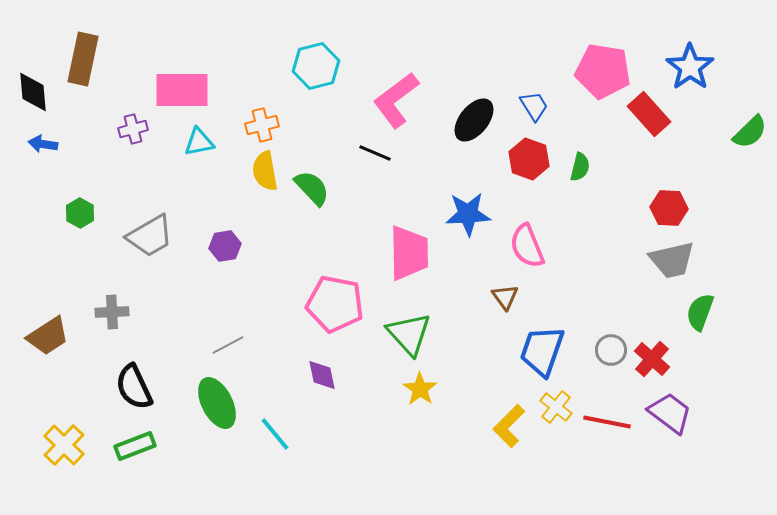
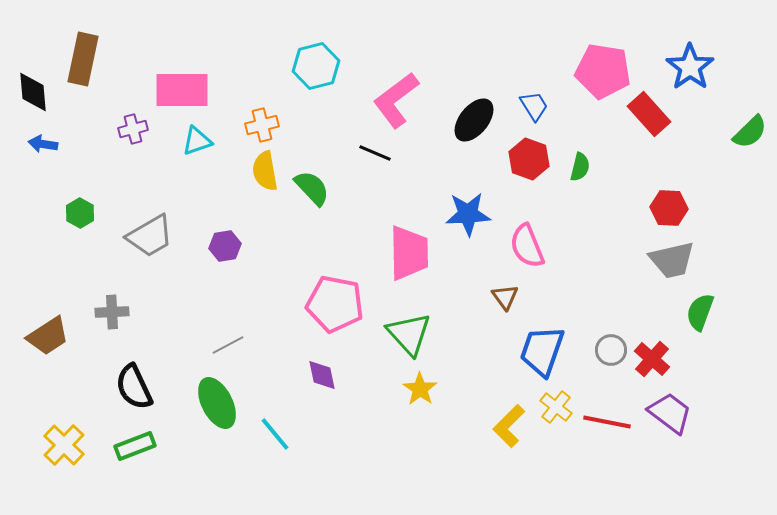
cyan triangle at (199, 142): moved 2 px left, 1 px up; rotated 8 degrees counterclockwise
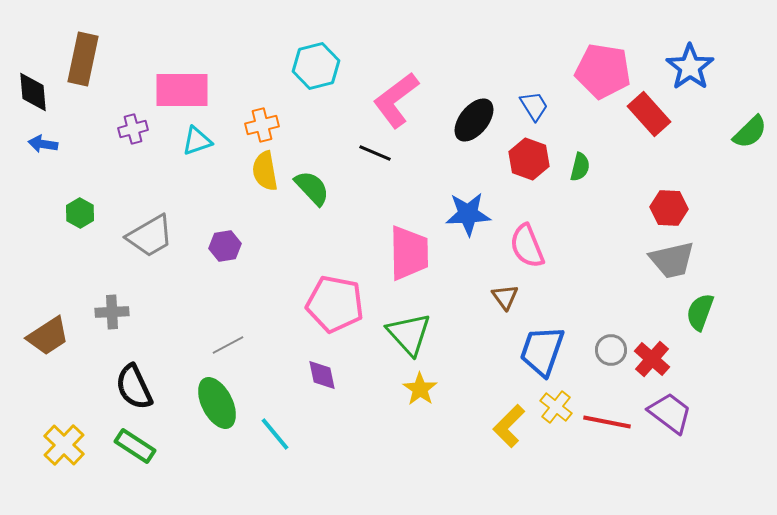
green rectangle at (135, 446): rotated 54 degrees clockwise
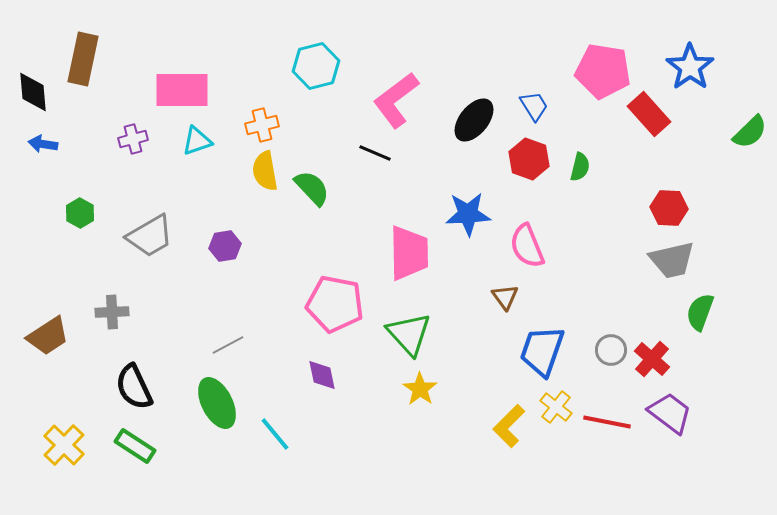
purple cross at (133, 129): moved 10 px down
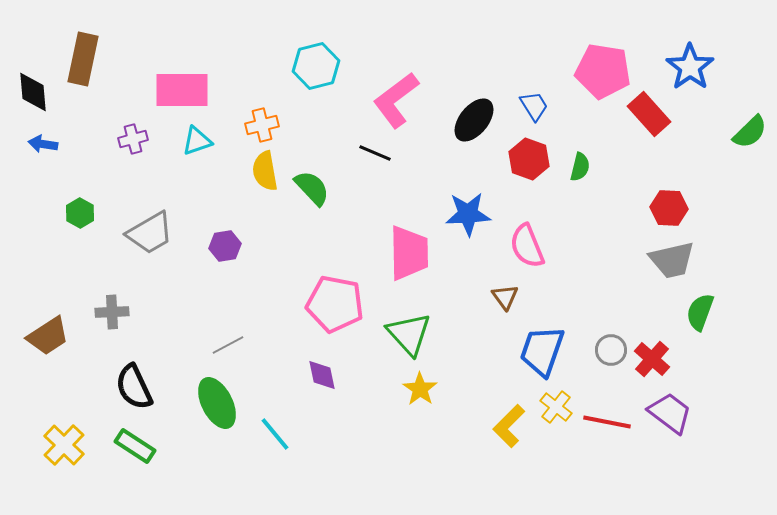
gray trapezoid at (150, 236): moved 3 px up
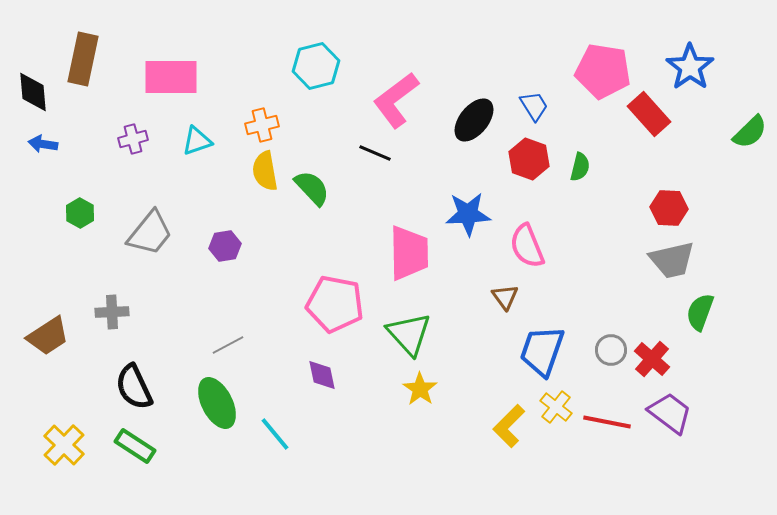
pink rectangle at (182, 90): moved 11 px left, 13 px up
gray trapezoid at (150, 233): rotated 21 degrees counterclockwise
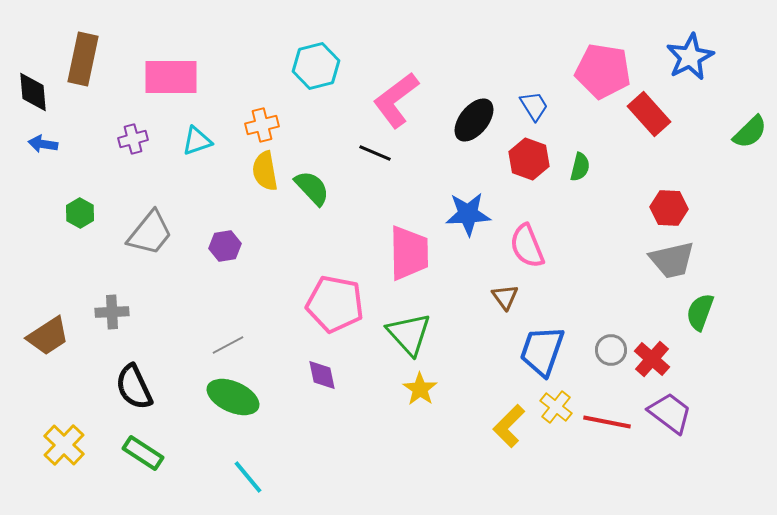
blue star at (690, 67): moved 10 px up; rotated 9 degrees clockwise
green ellipse at (217, 403): moved 16 px right, 6 px up; rotated 39 degrees counterclockwise
cyan line at (275, 434): moved 27 px left, 43 px down
green rectangle at (135, 446): moved 8 px right, 7 px down
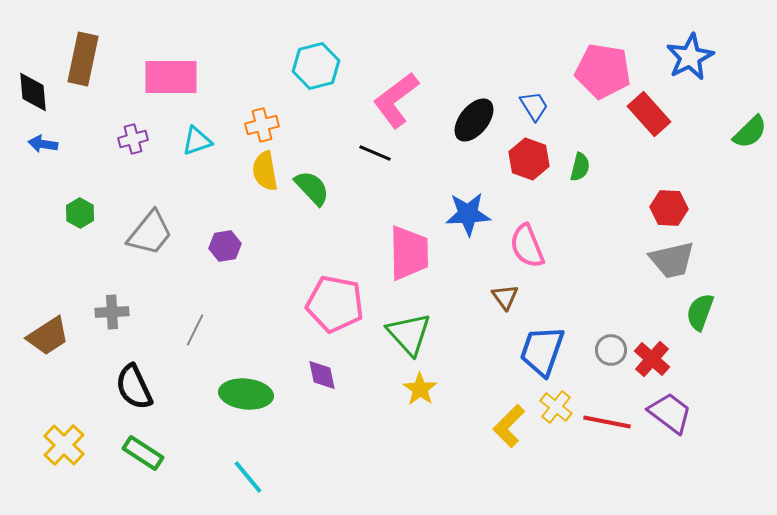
gray line at (228, 345): moved 33 px left, 15 px up; rotated 36 degrees counterclockwise
green ellipse at (233, 397): moved 13 px right, 3 px up; rotated 18 degrees counterclockwise
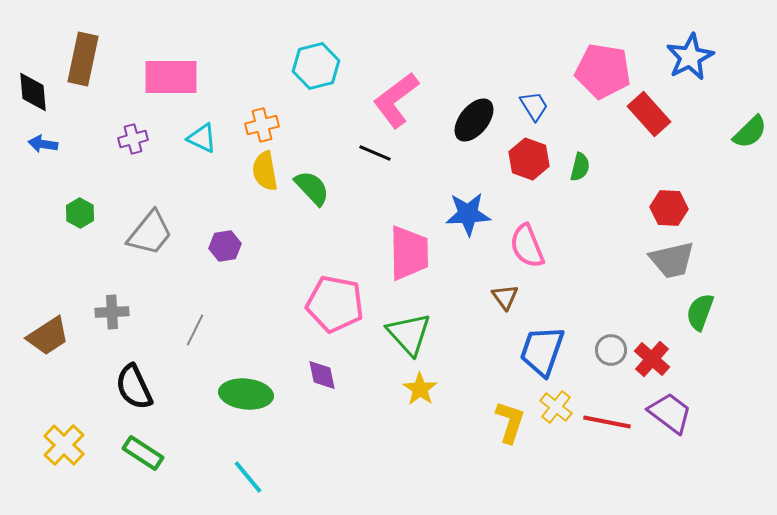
cyan triangle at (197, 141): moved 5 px right, 3 px up; rotated 44 degrees clockwise
yellow L-shape at (509, 426): moved 1 px right, 4 px up; rotated 153 degrees clockwise
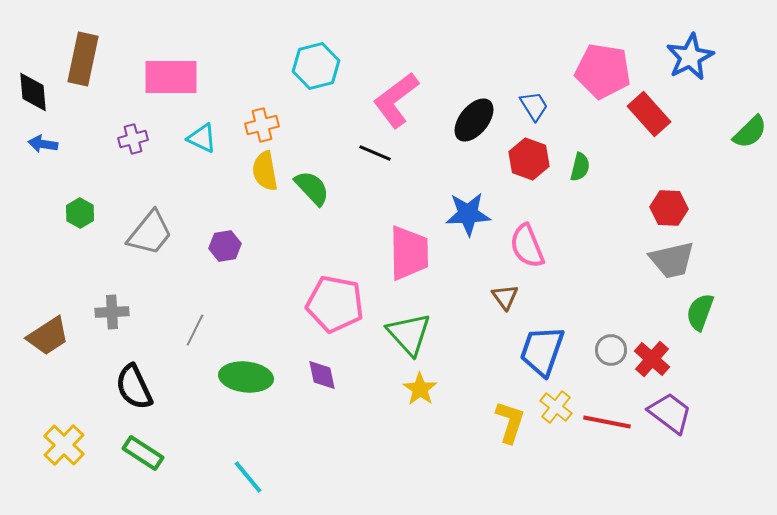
green ellipse at (246, 394): moved 17 px up
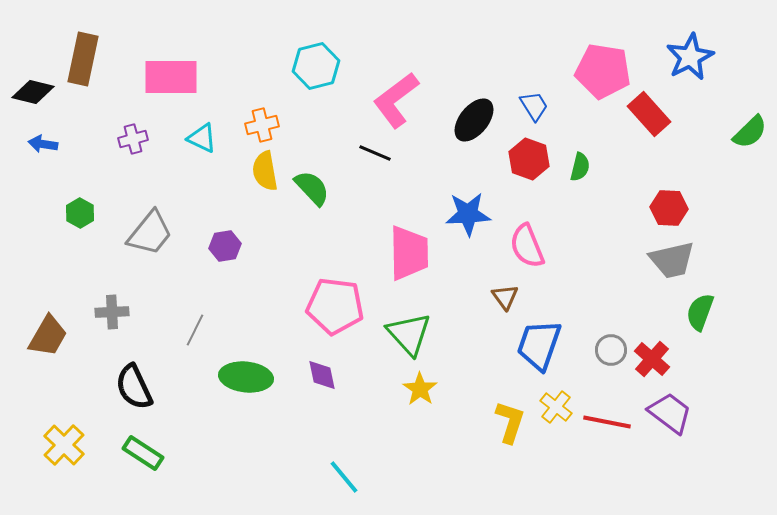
black diamond at (33, 92): rotated 72 degrees counterclockwise
pink pentagon at (335, 304): moved 2 px down; rotated 4 degrees counterclockwise
brown trapezoid at (48, 336): rotated 27 degrees counterclockwise
blue trapezoid at (542, 351): moved 3 px left, 6 px up
cyan line at (248, 477): moved 96 px right
